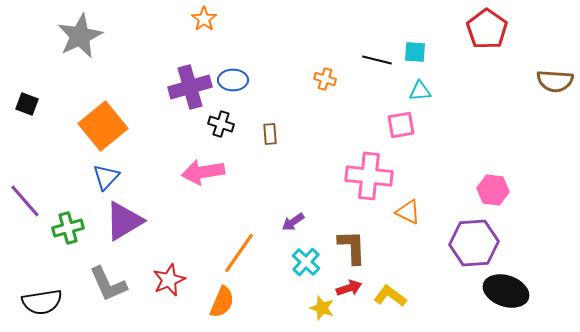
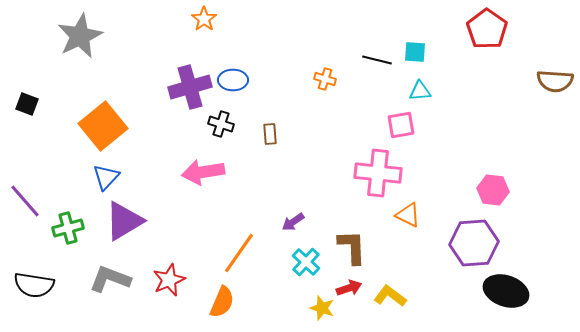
pink cross: moved 9 px right, 3 px up
orange triangle: moved 3 px down
gray L-shape: moved 2 px right, 5 px up; rotated 135 degrees clockwise
black semicircle: moved 8 px left, 17 px up; rotated 18 degrees clockwise
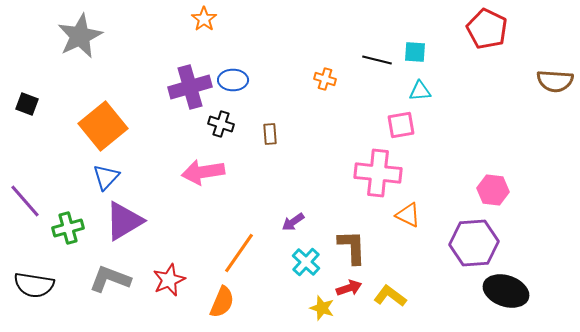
red pentagon: rotated 9 degrees counterclockwise
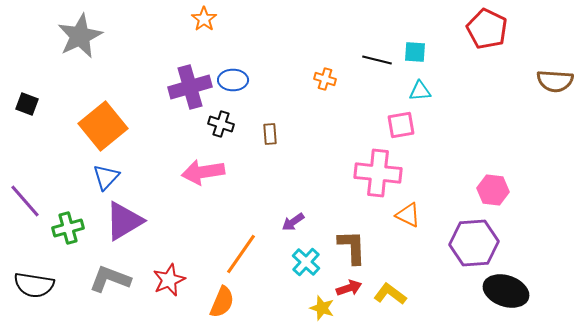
orange line: moved 2 px right, 1 px down
yellow L-shape: moved 2 px up
